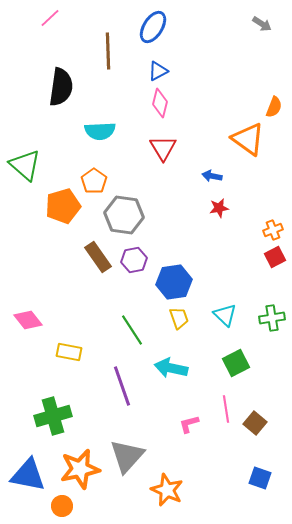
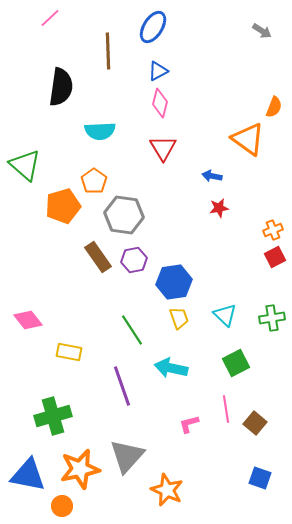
gray arrow at (262, 24): moved 7 px down
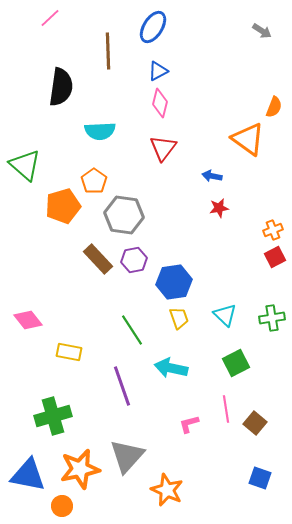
red triangle at (163, 148): rotated 8 degrees clockwise
brown rectangle at (98, 257): moved 2 px down; rotated 8 degrees counterclockwise
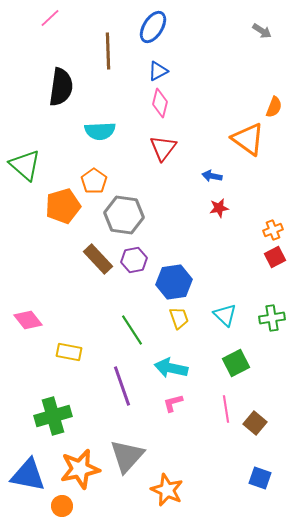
pink L-shape at (189, 424): moved 16 px left, 21 px up
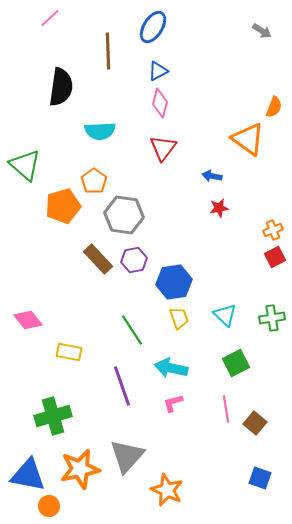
orange circle at (62, 506): moved 13 px left
